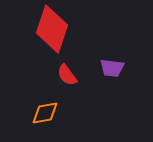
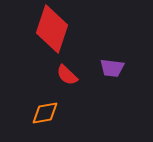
red semicircle: rotated 10 degrees counterclockwise
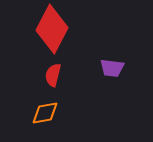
red diamond: rotated 9 degrees clockwise
red semicircle: moved 14 px left; rotated 60 degrees clockwise
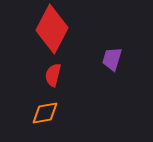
purple trapezoid: moved 9 px up; rotated 100 degrees clockwise
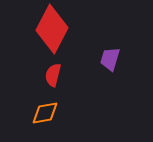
purple trapezoid: moved 2 px left
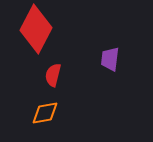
red diamond: moved 16 px left
purple trapezoid: rotated 10 degrees counterclockwise
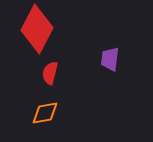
red diamond: moved 1 px right
red semicircle: moved 3 px left, 2 px up
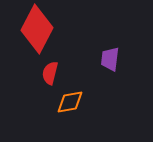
orange diamond: moved 25 px right, 11 px up
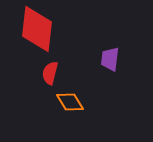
red diamond: rotated 21 degrees counterclockwise
orange diamond: rotated 68 degrees clockwise
